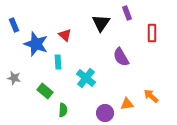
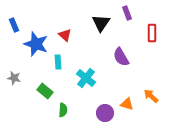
orange triangle: rotated 24 degrees clockwise
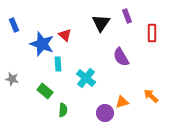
purple rectangle: moved 3 px down
blue star: moved 6 px right
cyan rectangle: moved 2 px down
gray star: moved 2 px left, 1 px down
orange triangle: moved 5 px left, 2 px up; rotated 32 degrees counterclockwise
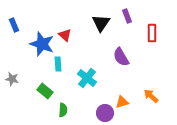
cyan cross: moved 1 px right
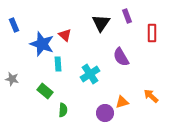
cyan cross: moved 3 px right, 4 px up; rotated 18 degrees clockwise
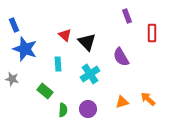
black triangle: moved 14 px left, 19 px down; rotated 18 degrees counterclockwise
blue star: moved 17 px left, 5 px down
orange arrow: moved 3 px left, 3 px down
purple circle: moved 17 px left, 4 px up
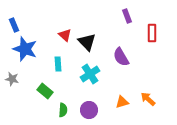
purple circle: moved 1 px right, 1 px down
